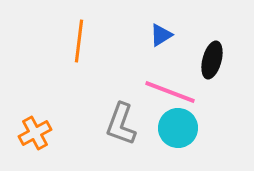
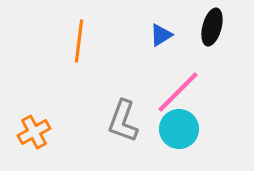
black ellipse: moved 33 px up
pink line: moved 8 px right; rotated 66 degrees counterclockwise
gray L-shape: moved 2 px right, 3 px up
cyan circle: moved 1 px right, 1 px down
orange cross: moved 1 px left, 1 px up
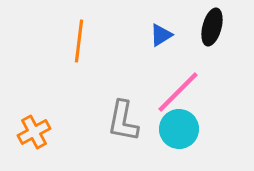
gray L-shape: rotated 9 degrees counterclockwise
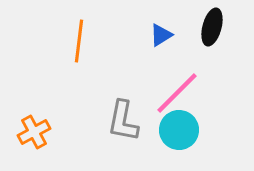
pink line: moved 1 px left, 1 px down
cyan circle: moved 1 px down
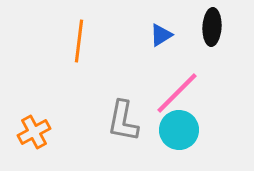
black ellipse: rotated 12 degrees counterclockwise
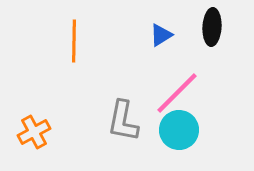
orange line: moved 5 px left; rotated 6 degrees counterclockwise
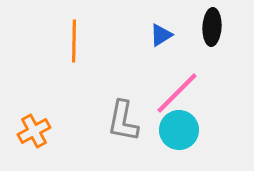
orange cross: moved 1 px up
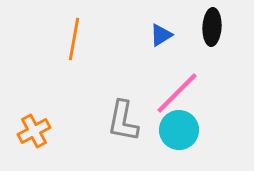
orange line: moved 2 px up; rotated 9 degrees clockwise
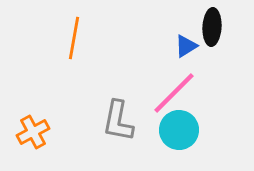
blue triangle: moved 25 px right, 11 px down
orange line: moved 1 px up
pink line: moved 3 px left
gray L-shape: moved 5 px left
orange cross: moved 1 px left, 1 px down
